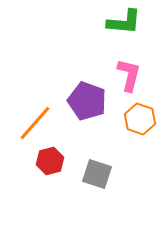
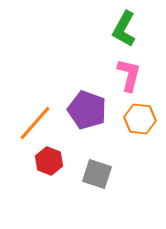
green L-shape: moved 7 px down; rotated 114 degrees clockwise
purple pentagon: moved 9 px down
orange hexagon: rotated 12 degrees counterclockwise
red hexagon: moved 1 px left; rotated 24 degrees counterclockwise
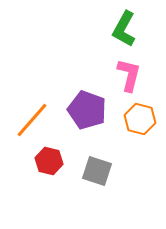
orange hexagon: rotated 8 degrees clockwise
orange line: moved 3 px left, 3 px up
red hexagon: rotated 8 degrees counterclockwise
gray square: moved 3 px up
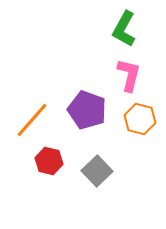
gray square: rotated 28 degrees clockwise
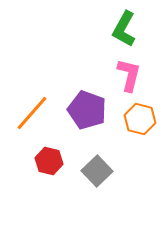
orange line: moved 7 px up
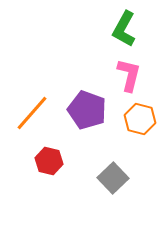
gray square: moved 16 px right, 7 px down
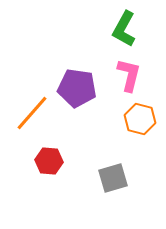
purple pentagon: moved 10 px left, 22 px up; rotated 12 degrees counterclockwise
red hexagon: rotated 8 degrees counterclockwise
gray square: rotated 28 degrees clockwise
